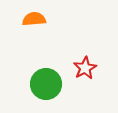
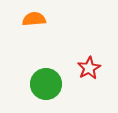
red star: moved 4 px right
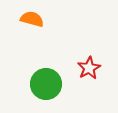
orange semicircle: moved 2 px left; rotated 20 degrees clockwise
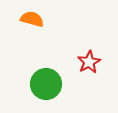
red star: moved 6 px up
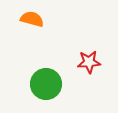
red star: rotated 25 degrees clockwise
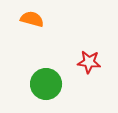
red star: rotated 10 degrees clockwise
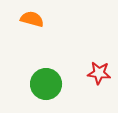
red star: moved 10 px right, 11 px down
